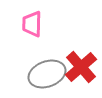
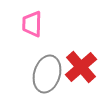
gray ellipse: rotated 54 degrees counterclockwise
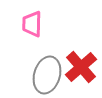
gray ellipse: moved 1 px down
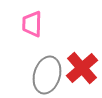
red cross: moved 1 px right, 1 px down
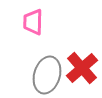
pink trapezoid: moved 1 px right, 2 px up
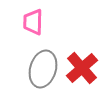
gray ellipse: moved 4 px left, 6 px up
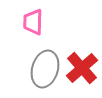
gray ellipse: moved 2 px right
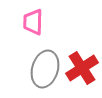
red cross: rotated 8 degrees clockwise
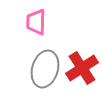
pink trapezoid: moved 3 px right
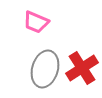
pink trapezoid: rotated 68 degrees counterclockwise
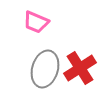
red cross: moved 2 px left
